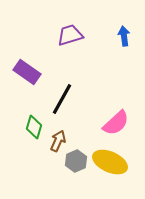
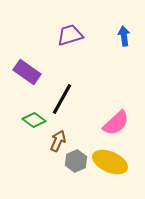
green diamond: moved 7 px up; rotated 70 degrees counterclockwise
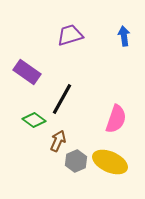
pink semicircle: moved 4 px up; rotated 28 degrees counterclockwise
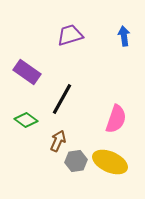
green diamond: moved 8 px left
gray hexagon: rotated 15 degrees clockwise
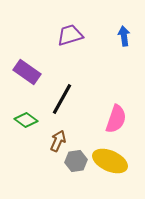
yellow ellipse: moved 1 px up
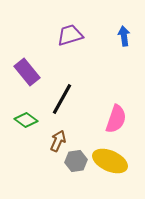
purple rectangle: rotated 16 degrees clockwise
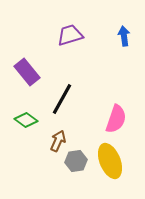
yellow ellipse: rotated 44 degrees clockwise
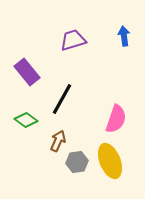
purple trapezoid: moved 3 px right, 5 px down
gray hexagon: moved 1 px right, 1 px down
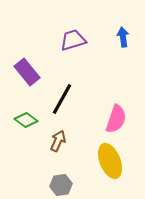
blue arrow: moved 1 px left, 1 px down
gray hexagon: moved 16 px left, 23 px down
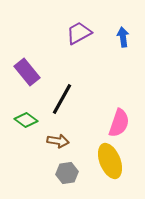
purple trapezoid: moved 6 px right, 7 px up; rotated 12 degrees counterclockwise
pink semicircle: moved 3 px right, 4 px down
brown arrow: rotated 75 degrees clockwise
gray hexagon: moved 6 px right, 12 px up
